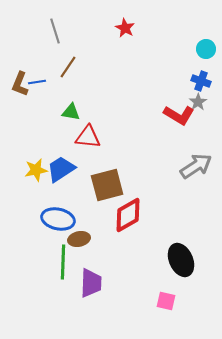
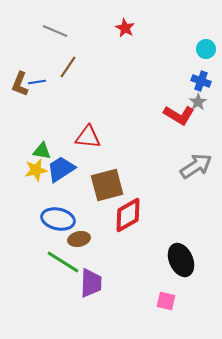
gray line: rotated 50 degrees counterclockwise
green triangle: moved 29 px left, 39 px down
green line: rotated 60 degrees counterclockwise
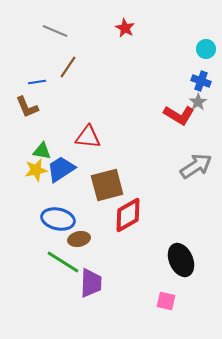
brown L-shape: moved 7 px right, 23 px down; rotated 45 degrees counterclockwise
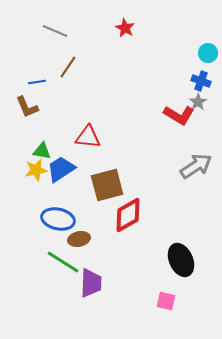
cyan circle: moved 2 px right, 4 px down
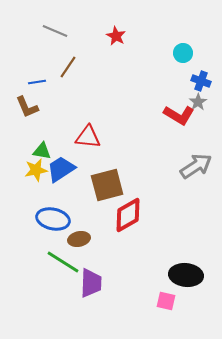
red star: moved 9 px left, 8 px down
cyan circle: moved 25 px left
blue ellipse: moved 5 px left
black ellipse: moved 5 px right, 15 px down; rotated 60 degrees counterclockwise
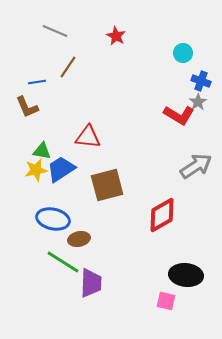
red diamond: moved 34 px right
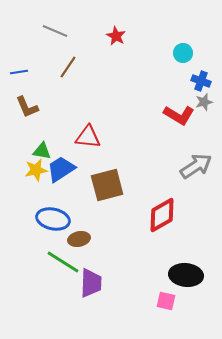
blue line: moved 18 px left, 10 px up
gray star: moved 6 px right; rotated 18 degrees clockwise
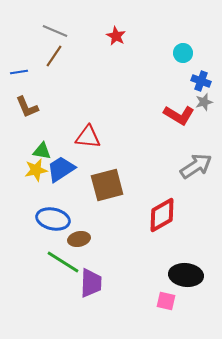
brown line: moved 14 px left, 11 px up
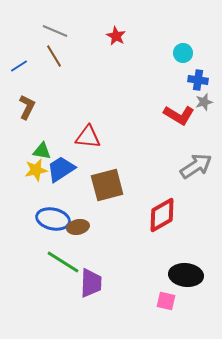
brown line: rotated 65 degrees counterclockwise
blue line: moved 6 px up; rotated 24 degrees counterclockwise
blue cross: moved 3 px left, 1 px up; rotated 12 degrees counterclockwise
brown L-shape: rotated 130 degrees counterclockwise
brown ellipse: moved 1 px left, 12 px up
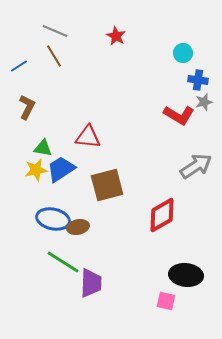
green triangle: moved 1 px right, 3 px up
